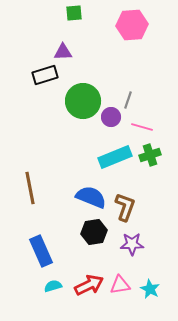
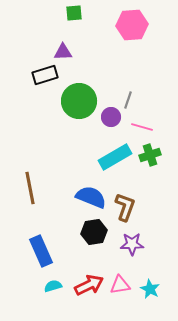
green circle: moved 4 px left
cyan rectangle: rotated 8 degrees counterclockwise
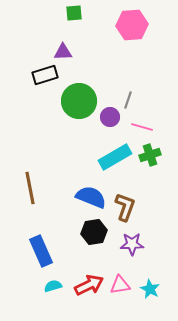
purple circle: moved 1 px left
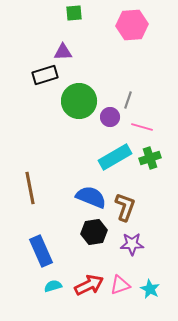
green cross: moved 3 px down
pink triangle: rotated 10 degrees counterclockwise
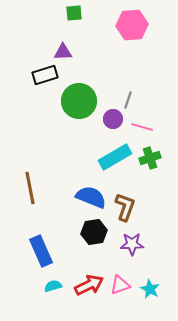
purple circle: moved 3 px right, 2 px down
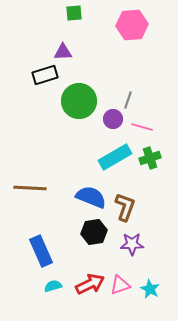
brown line: rotated 76 degrees counterclockwise
red arrow: moved 1 px right, 1 px up
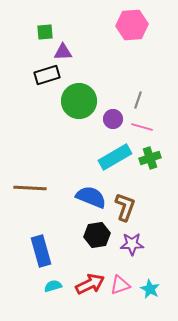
green square: moved 29 px left, 19 px down
black rectangle: moved 2 px right
gray line: moved 10 px right
black hexagon: moved 3 px right, 3 px down
blue rectangle: rotated 8 degrees clockwise
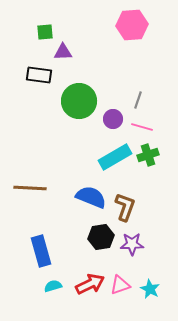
black rectangle: moved 8 px left; rotated 25 degrees clockwise
green cross: moved 2 px left, 3 px up
black hexagon: moved 4 px right, 2 px down
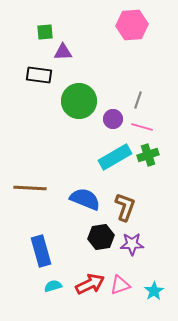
blue semicircle: moved 6 px left, 2 px down
cyan star: moved 4 px right, 2 px down; rotated 12 degrees clockwise
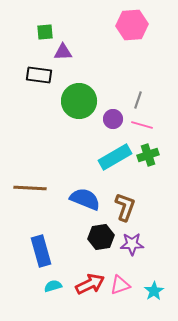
pink line: moved 2 px up
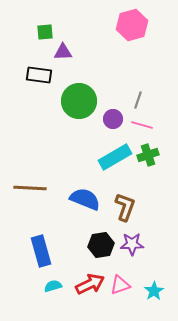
pink hexagon: rotated 12 degrees counterclockwise
black hexagon: moved 8 px down
